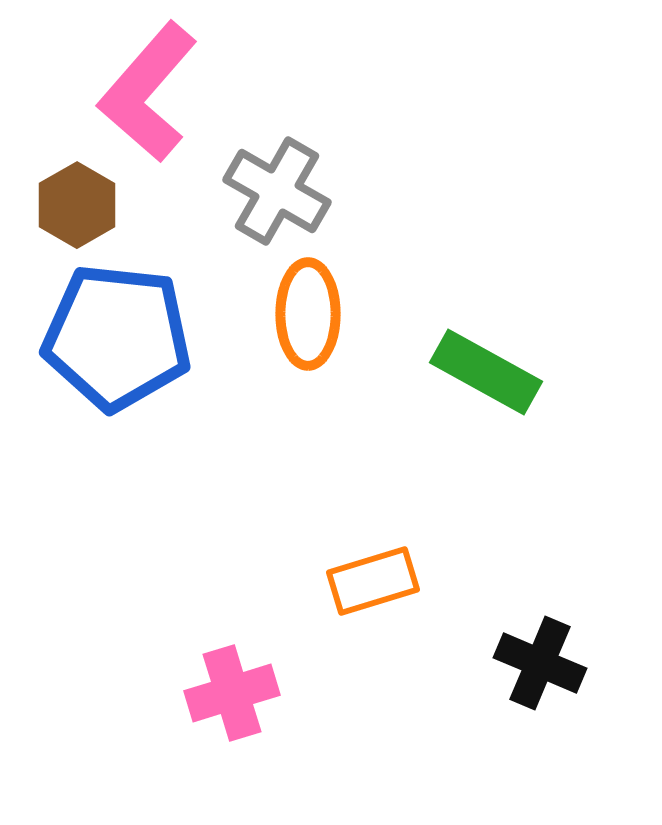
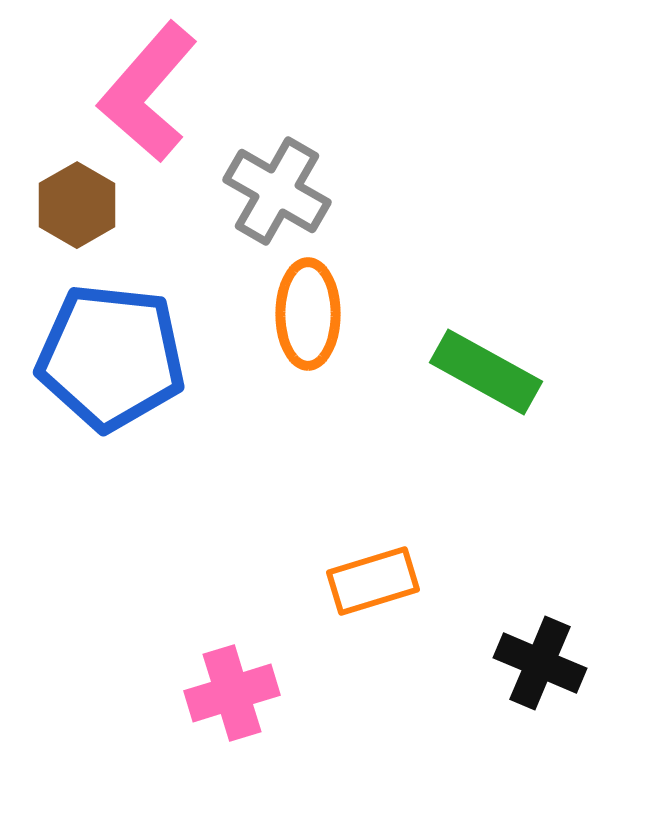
blue pentagon: moved 6 px left, 20 px down
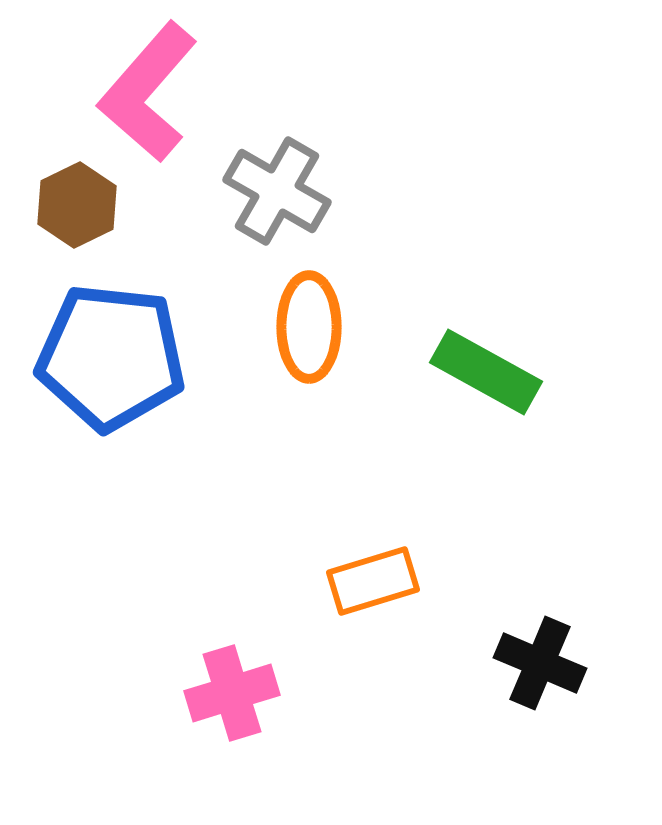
brown hexagon: rotated 4 degrees clockwise
orange ellipse: moved 1 px right, 13 px down
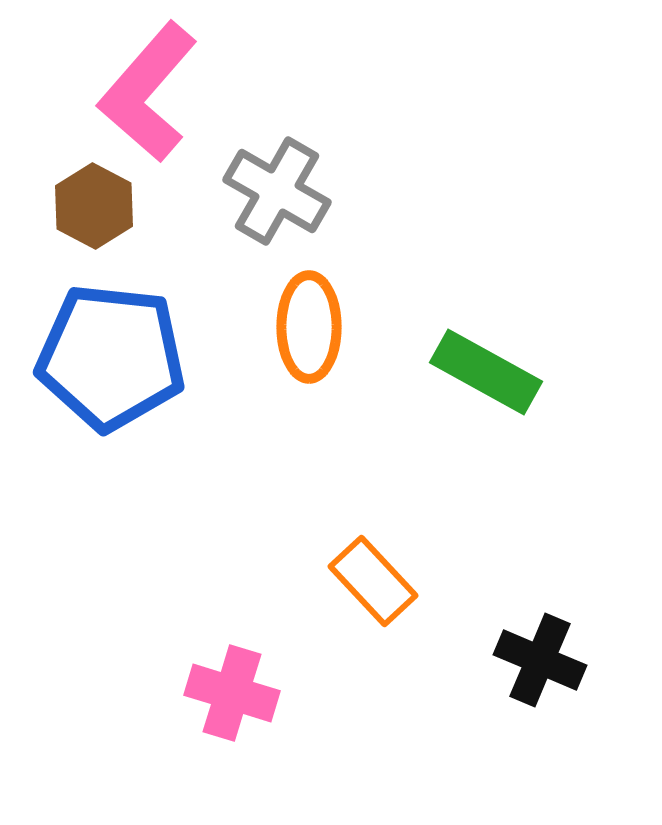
brown hexagon: moved 17 px right, 1 px down; rotated 6 degrees counterclockwise
orange rectangle: rotated 64 degrees clockwise
black cross: moved 3 px up
pink cross: rotated 34 degrees clockwise
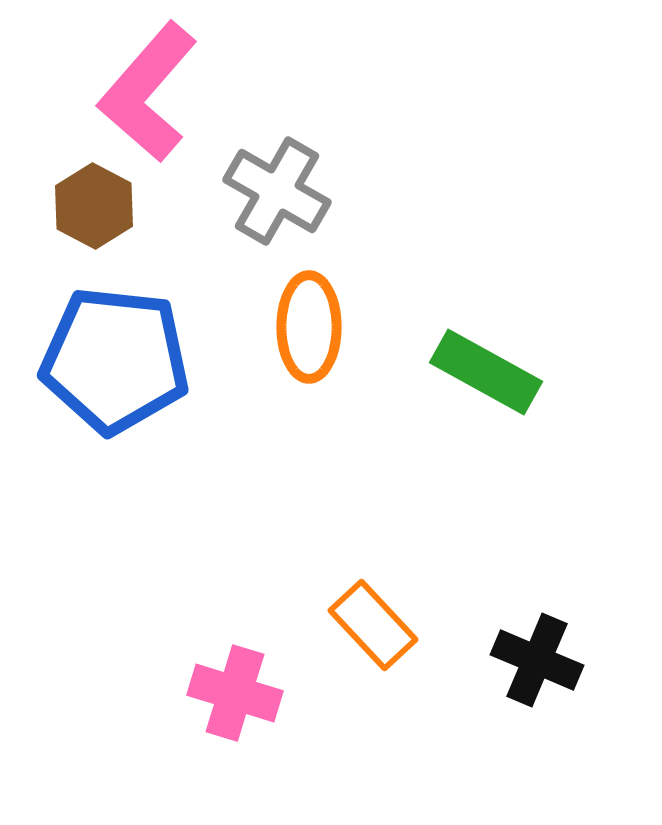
blue pentagon: moved 4 px right, 3 px down
orange rectangle: moved 44 px down
black cross: moved 3 px left
pink cross: moved 3 px right
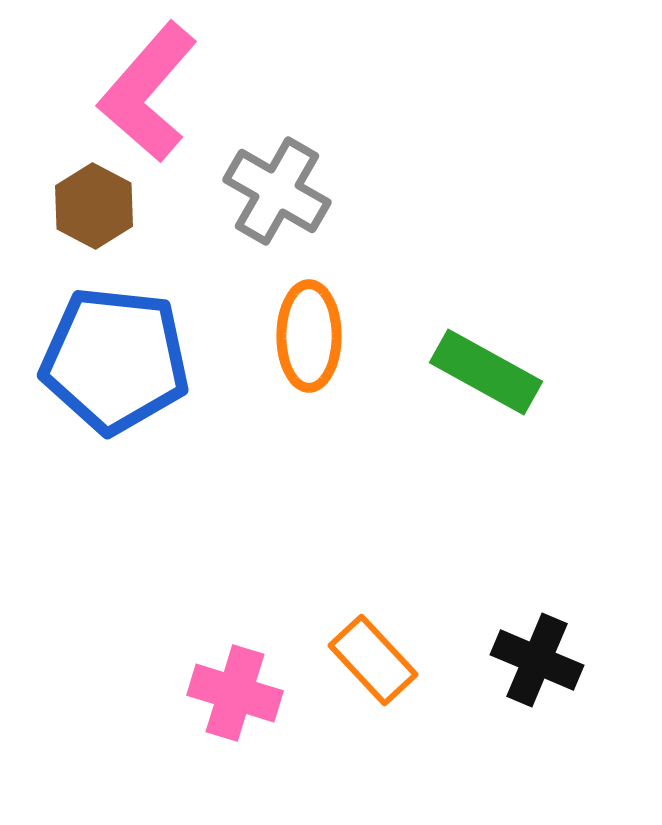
orange ellipse: moved 9 px down
orange rectangle: moved 35 px down
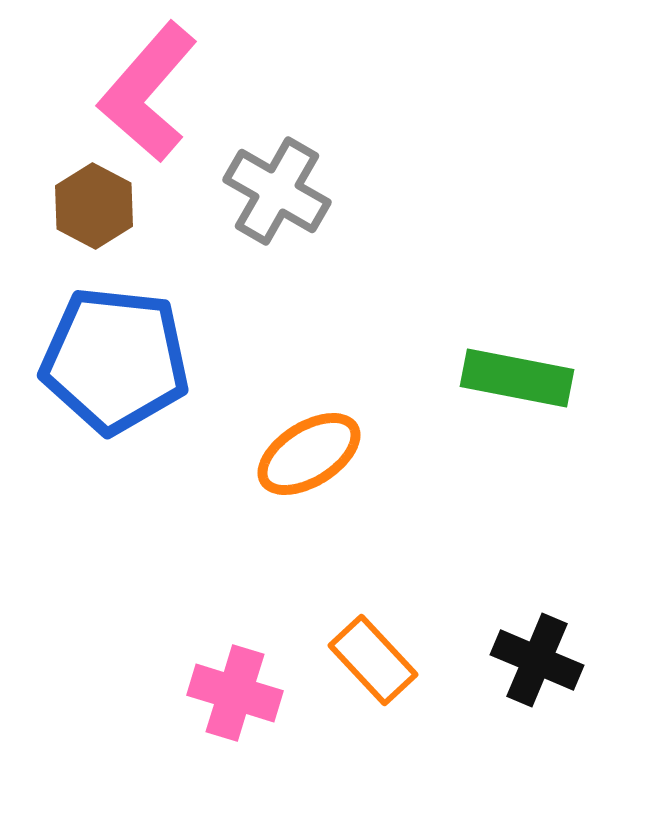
orange ellipse: moved 118 px down; rotated 58 degrees clockwise
green rectangle: moved 31 px right, 6 px down; rotated 18 degrees counterclockwise
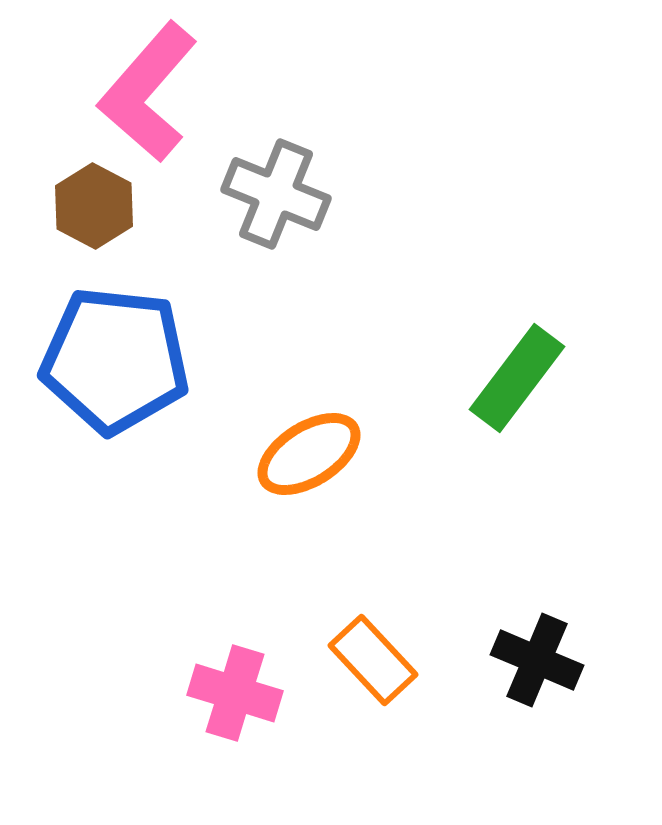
gray cross: moved 1 px left, 3 px down; rotated 8 degrees counterclockwise
green rectangle: rotated 64 degrees counterclockwise
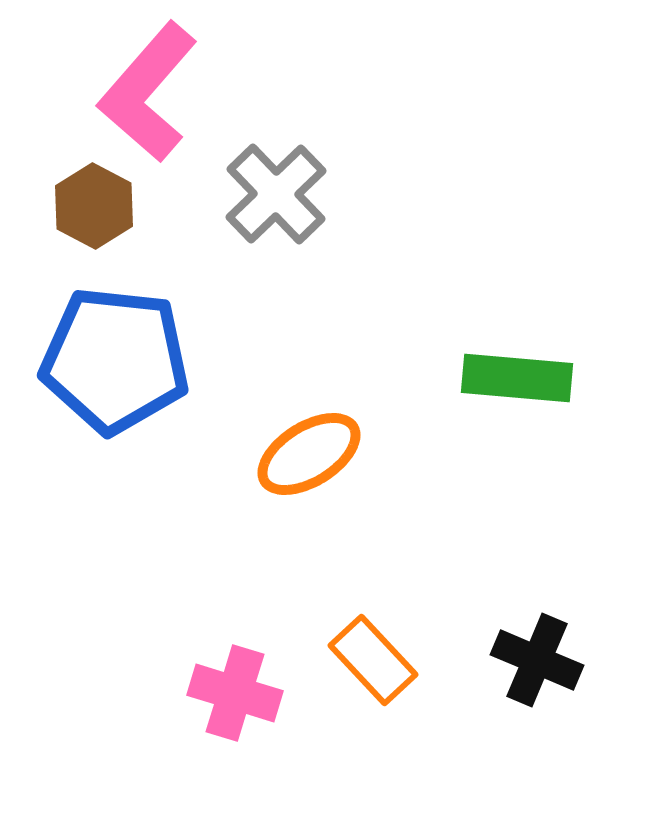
gray cross: rotated 24 degrees clockwise
green rectangle: rotated 58 degrees clockwise
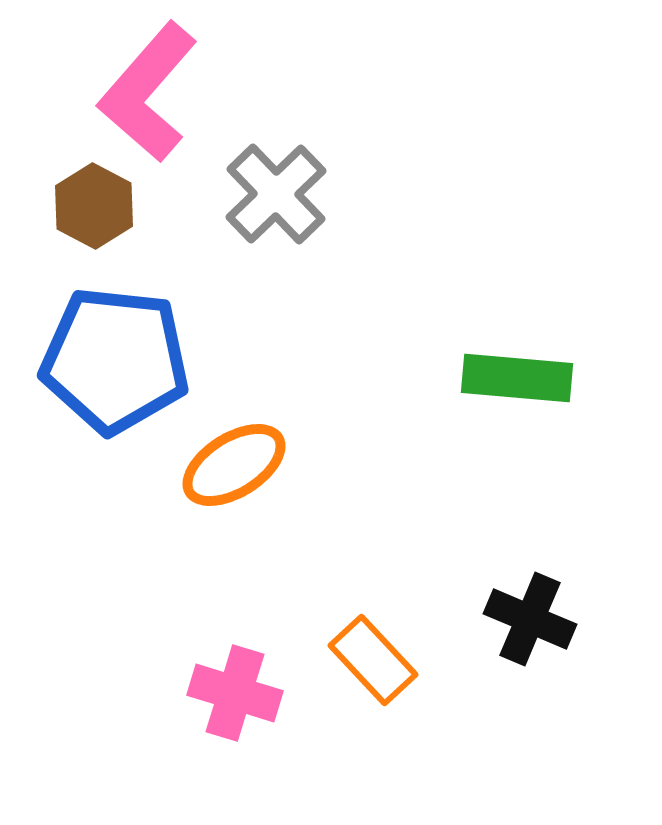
orange ellipse: moved 75 px left, 11 px down
black cross: moved 7 px left, 41 px up
